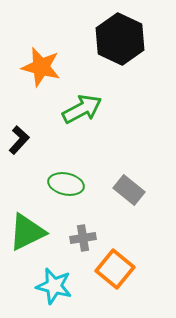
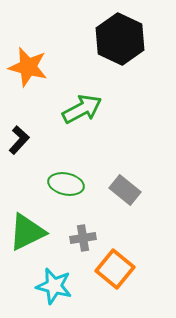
orange star: moved 13 px left
gray rectangle: moved 4 px left
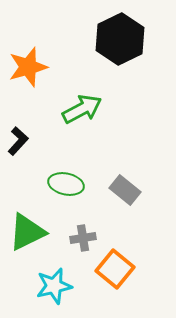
black hexagon: rotated 9 degrees clockwise
orange star: rotated 30 degrees counterclockwise
black L-shape: moved 1 px left, 1 px down
cyan star: rotated 27 degrees counterclockwise
